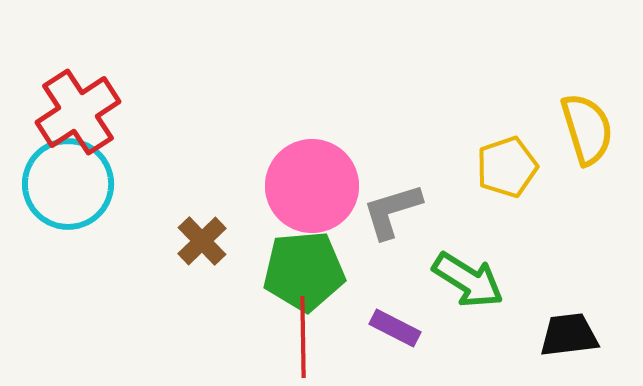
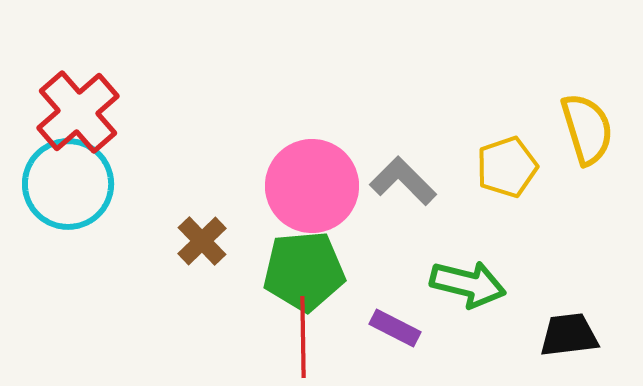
red cross: rotated 8 degrees counterclockwise
gray L-shape: moved 11 px right, 30 px up; rotated 62 degrees clockwise
green arrow: moved 4 px down; rotated 18 degrees counterclockwise
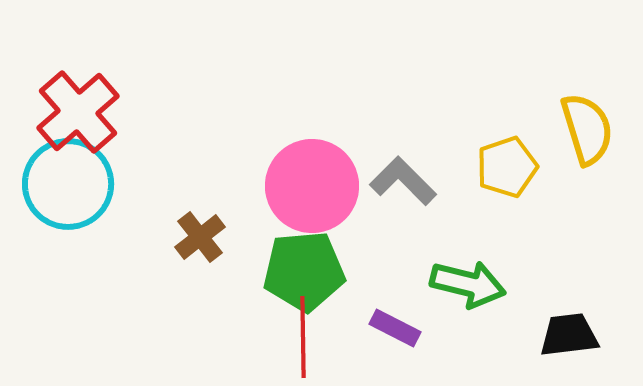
brown cross: moved 2 px left, 4 px up; rotated 6 degrees clockwise
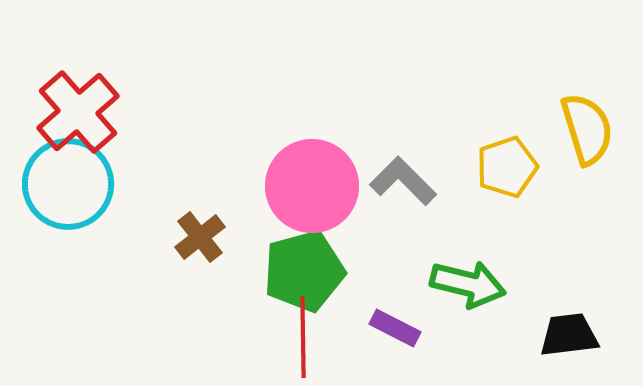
green pentagon: rotated 10 degrees counterclockwise
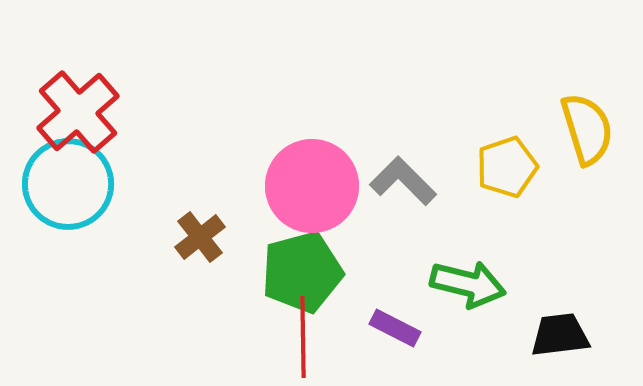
green pentagon: moved 2 px left, 1 px down
black trapezoid: moved 9 px left
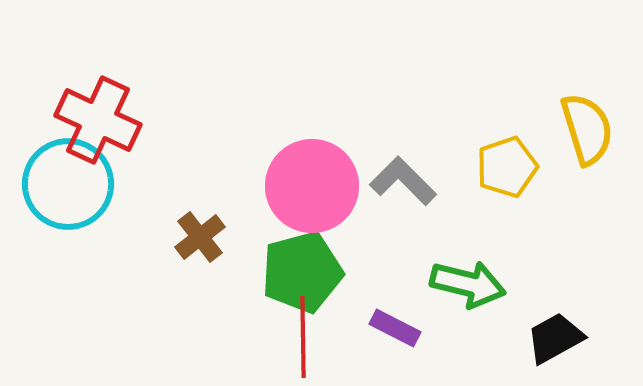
red cross: moved 20 px right, 8 px down; rotated 24 degrees counterclockwise
black trapezoid: moved 5 px left, 3 px down; rotated 22 degrees counterclockwise
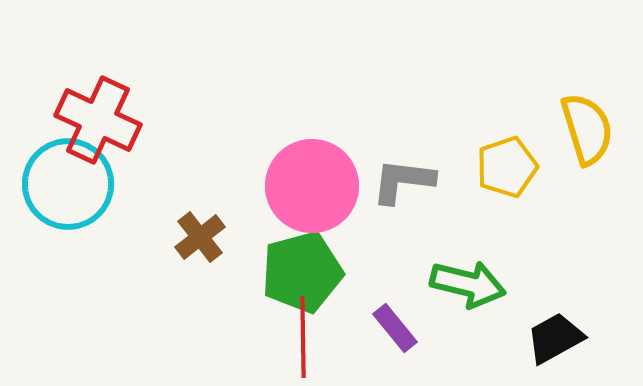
gray L-shape: rotated 38 degrees counterclockwise
purple rectangle: rotated 24 degrees clockwise
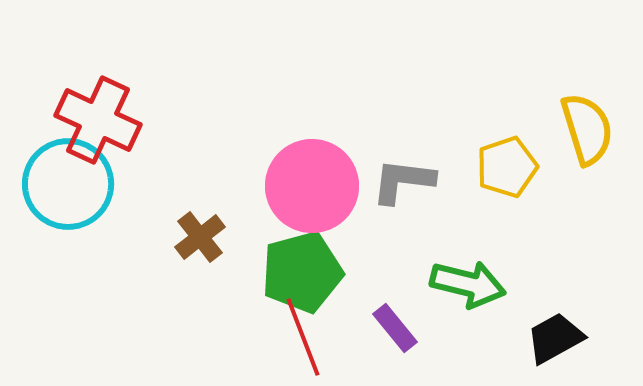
red line: rotated 20 degrees counterclockwise
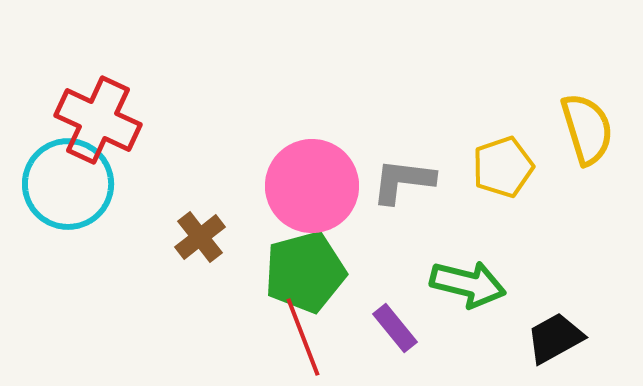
yellow pentagon: moved 4 px left
green pentagon: moved 3 px right
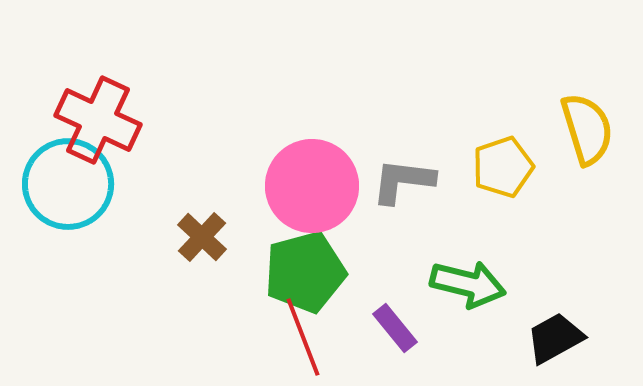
brown cross: moved 2 px right; rotated 9 degrees counterclockwise
